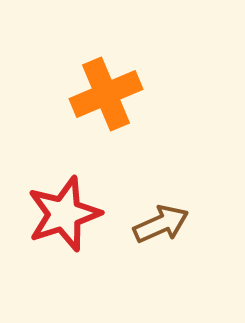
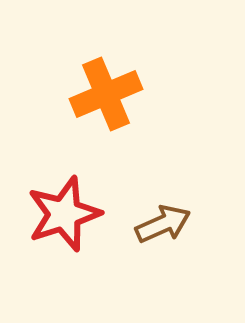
brown arrow: moved 2 px right
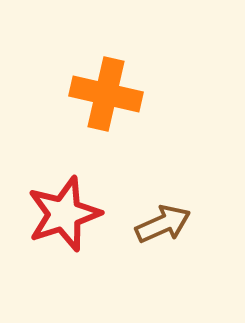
orange cross: rotated 36 degrees clockwise
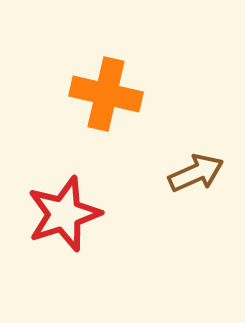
brown arrow: moved 33 px right, 51 px up
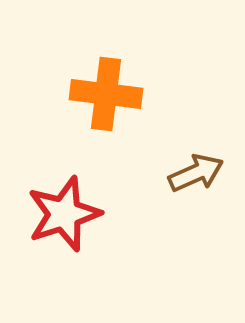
orange cross: rotated 6 degrees counterclockwise
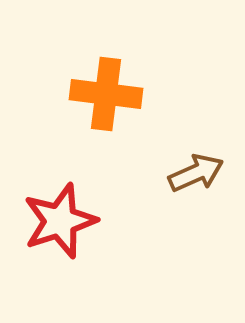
red star: moved 4 px left, 7 px down
